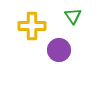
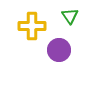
green triangle: moved 3 px left
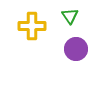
purple circle: moved 17 px right, 1 px up
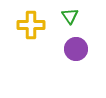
yellow cross: moved 1 px left, 1 px up
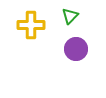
green triangle: rotated 18 degrees clockwise
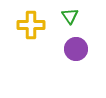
green triangle: rotated 18 degrees counterclockwise
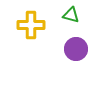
green triangle: moved 1 px right, 1 px up; rotated 42 degrees counterclockwise
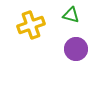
yellow cross: rotated 20 degrees counterclockwise
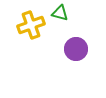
green triangle: moved 11 px left, 2 px up
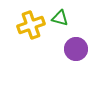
green triangle: moved 5 px down
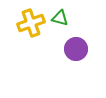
yellow cross: moved 2 px up
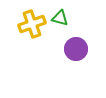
yellow cross: moved 1 px right, 1 px down
